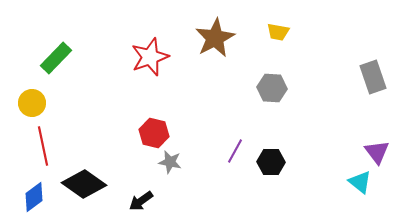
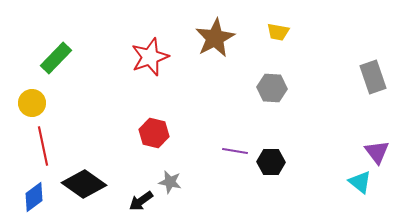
purple line: rotated 70 degrees clockwise
gray star: moved 20 px down
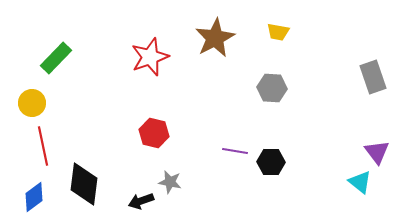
black diamond: rotated 63 degrees clockwise
black arrow: rotated 15 degrees clockwise
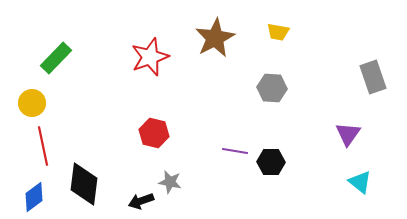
purple triangle: moved 29 px left, 18 px up; rotated 12 degrees clockwise
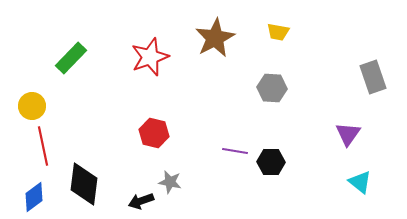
green rectangle: moved 15 px right
yellow circle: moved 3 px down
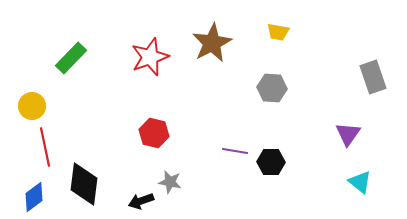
brown star: moved 3 px left, 5 px down
red line: moved 2 px right, 1 px down
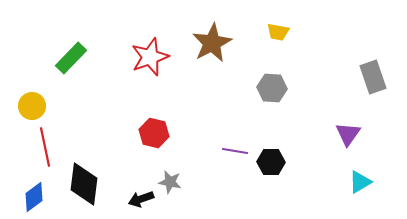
cyan triangle: rotated 50 degrees clockwise
black arrow: moved 2 px up
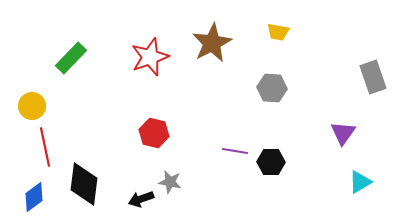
purple triangle: moved 5 px left, 1 px up
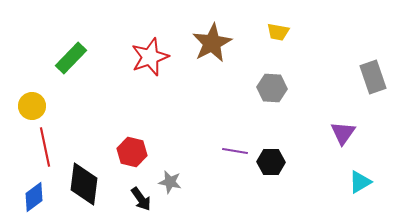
red hexagon: moved 22 px left, 19 px down
black arrow: rotated 105 degrees counterclockwise
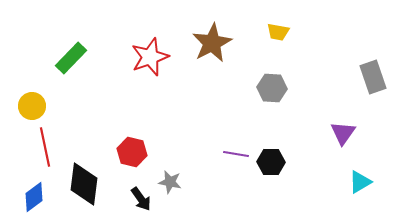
purple line: moved 1 px right, 3 px down
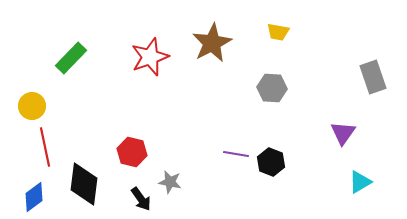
black hexagon: rotated 20 degrees clockwise
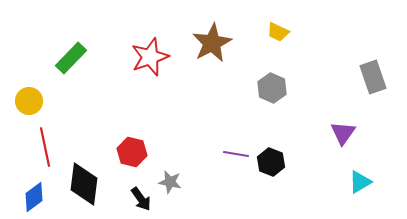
yellow trapezoid: rotated 15 degrees clockwise
gray hexagon: rotated 20 degrees clockwise
yellow circle: moved 3 px left, 5 px up
